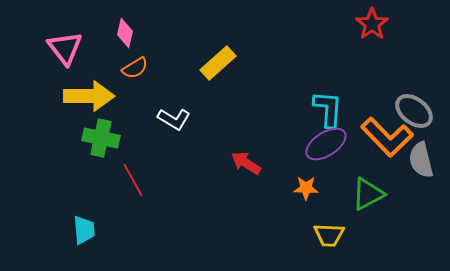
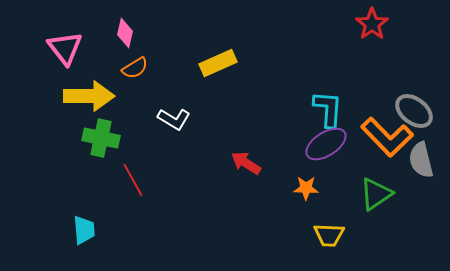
yellow rectangle: rotated 18 degrees clockwise
green triangle: moved 8 px right; rotated 6 degrees counterclockwise
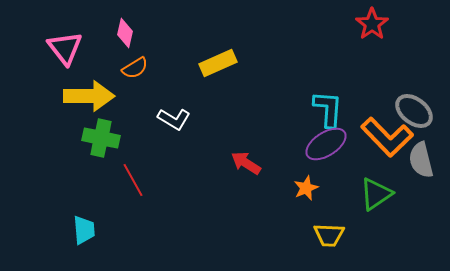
orange star: rotated 25 degrees counterclockwise
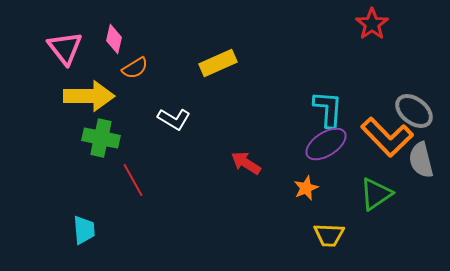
pink diamond: moved 11 px left, 6 px down
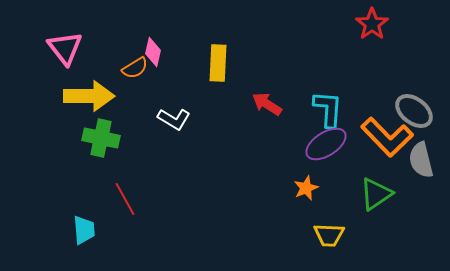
pink diamond: moved 39 px right, 13 px down
yellow rectangle: rotated 63 degrees counterclockwise
red arrow: moved 21 px right, 59 px up
red line: moved 8 px left, 19 px down
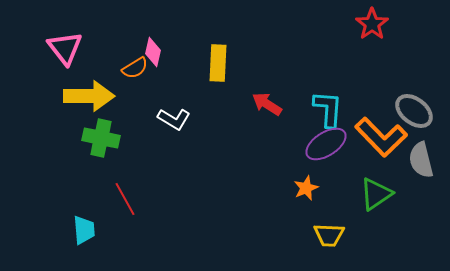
orange L-shape: moved 6 px left
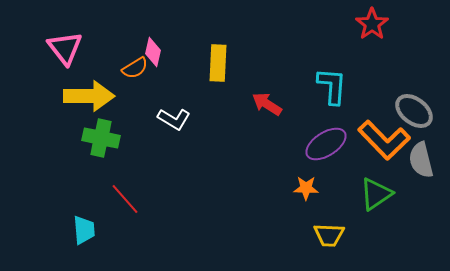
cyan L-shape: moved 4 px right, 23 px up
orange L-shape: moved 3 px right, 3 px down
orange star: rotated 25 degrees clockwise
red line: rotated 12 degrees counterclockwise
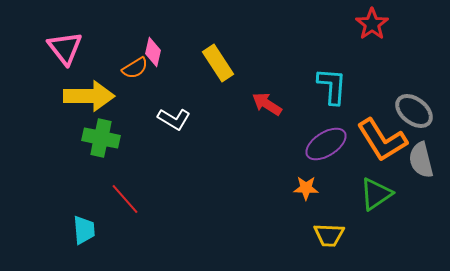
yellow rectangle: rotated 36 degrees counterclockwise
orange L-shape: moved 2 px left; rotated 12 degrees clockwise
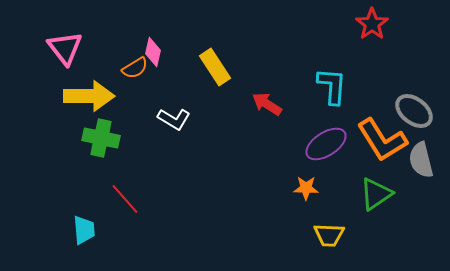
yellow rectangle: moved 3 px left, 4 px down
